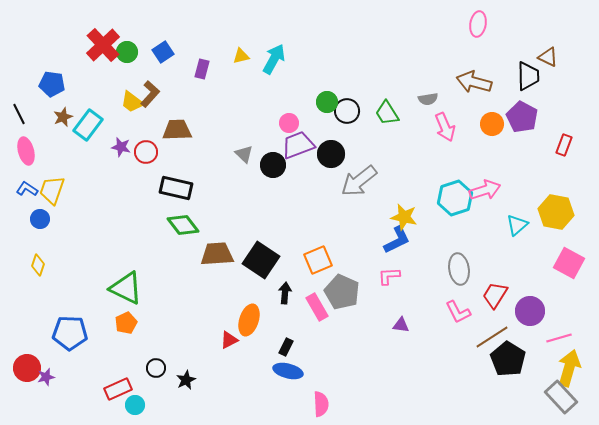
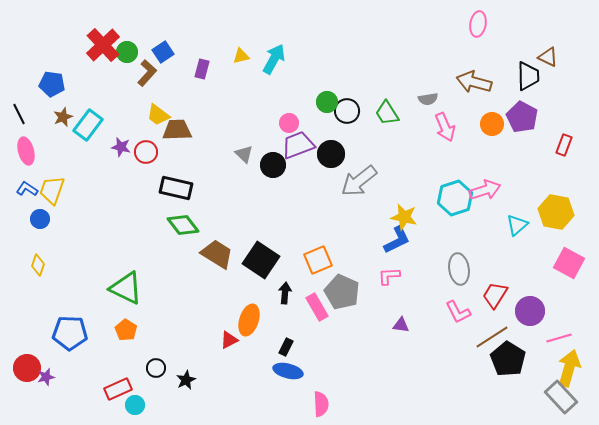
brown L-shape at (150, 94): moved 3 px left, 21 px up
yellow trapezoid at (132, 102): moved 26 px right, 13 px down
brown trapezoid at (217, 254): rotated 36 degrees clockwise
orange pentagon at (126, 323): moved 7 px down; rotated 15 degrees counterclockwise
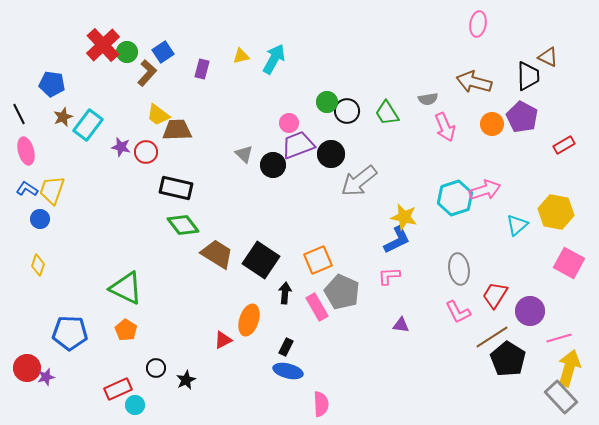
red rectangle at (564, 145): rotated 40 degrees clockwise
red triangle at (229, 340): moved 6 px left
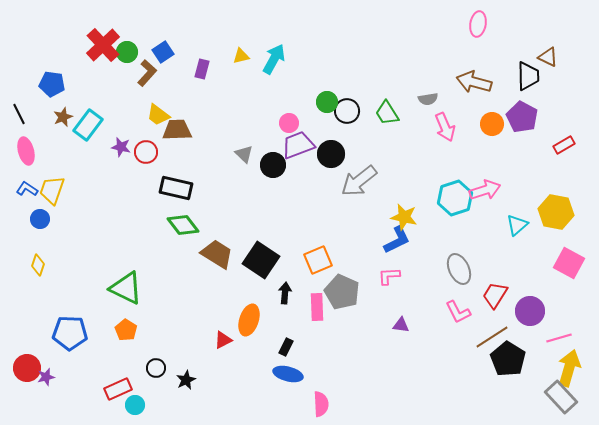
gray ellipse at (459, 269): rotated 16 degrees counterclockwise
pink rectangle at (317, 307): rotated 28 degrees clockwise
blue ellipse at (288, 371): moved 3 px down
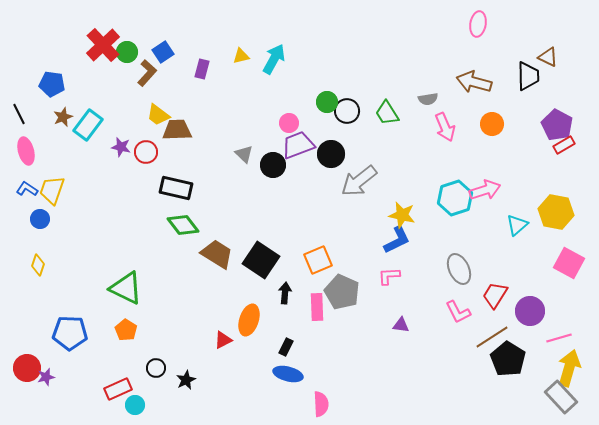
purple pentagon at (522, 117): moved 35 px right, 8 px down
yellow star at (404, 217): moved 2 px left, 2 px up
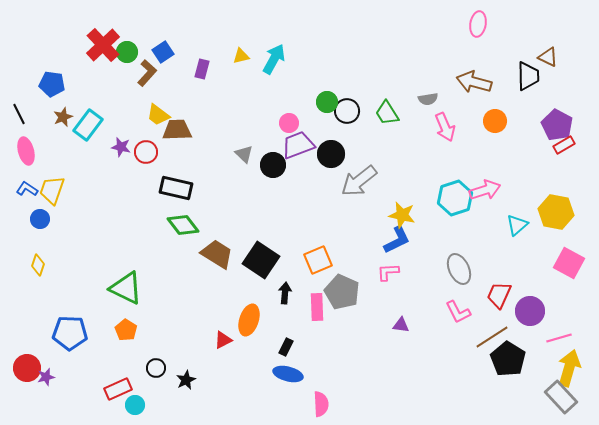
orange circle at (492, 124): moved 3 px right, 3 px up
pink L-shape at (389, 276): moved 1 px left, 4 px up
red trapezoid at (495, 295): moved 4 px right; rotated 8 degrees counterclockwise
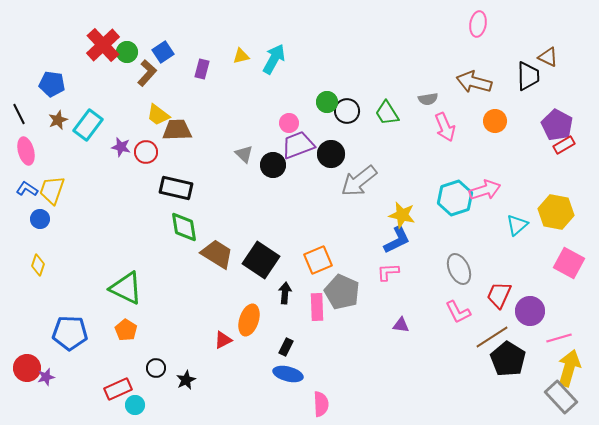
brown star at (63, 117): moved 5 px left, 3 px down
green diamond at (183, 225): moved 1 px right, 2 px down; rotated 28 degrees clockwise
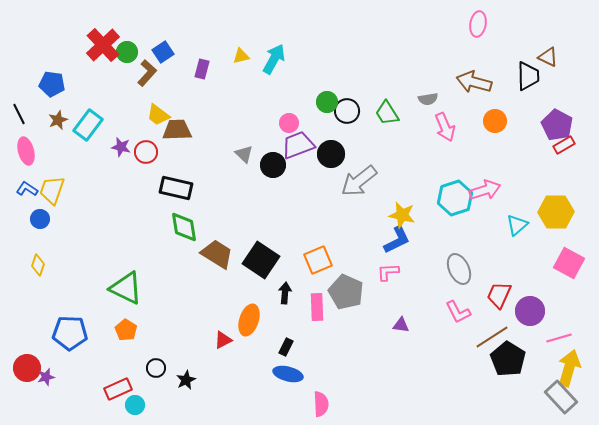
yellow hexagon at (556, 212): rotated 12 degrees counterclockwise
gray pentagon at (342, 292): moved 4 px right
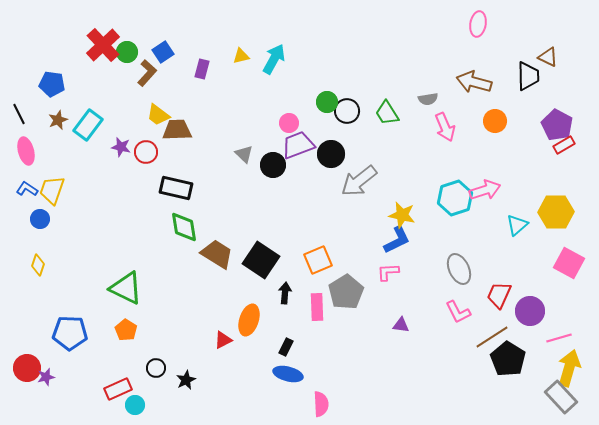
gray pentagon at (346, 292): rotated 16 degrees clockwise
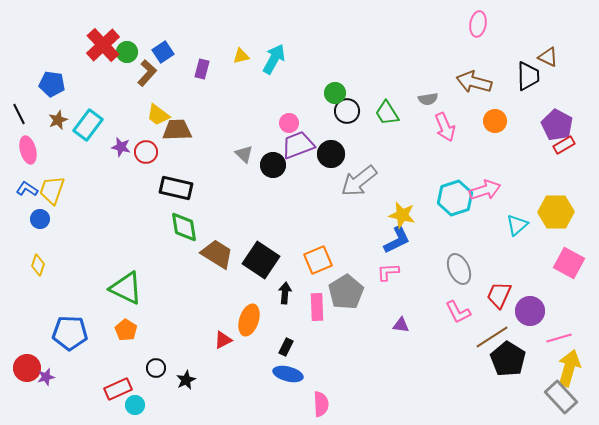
green circle at (327, 102): moved 8 px right, 9 px up
pink ellipse at (26, 151): moved 2 px right, 1 px up
